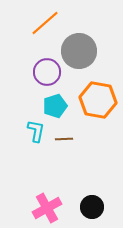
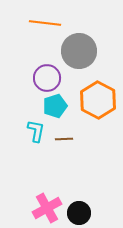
orange line: rotated 48 degrees clockwise
purple circle: moved 6 px down
orange hexagon: rotated 18 degrees clockwise
black circle: moved 13 px left, 6 px down
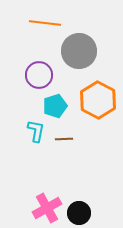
purple circle: moved 8 px left, 3 px up
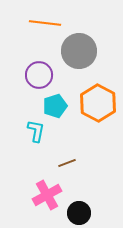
orange hexagon: moved 3 px down
brown line: moved 3 px right, 24 px down; rotated 18 degrees counterclockwise
pink cross: moved 13 px up
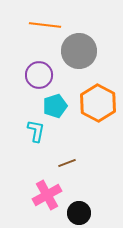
orange line: moved 2 px down
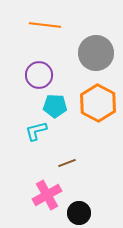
gray circle: moved 17 px right, 2 px down
cyan pentagon: rotated 20 degrees clockwise
cyan L-shape: rotated 115 degrees counterclockwise
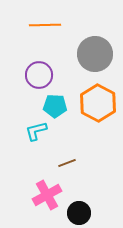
orange line: rotated 8 degrees counterclockwise
gray circle: moved 1 px left, 1 px down
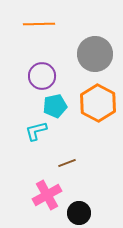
orange line: moved 6 px left, 1 px up
purple circle: moved 3 px right, 1 px down
cyan pentagon: rotated 15 degrees counterclockwise
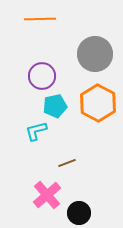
orange line: moved 1 px right, 5 px up
pink cross: rotated 12 degrees counterclockwise
